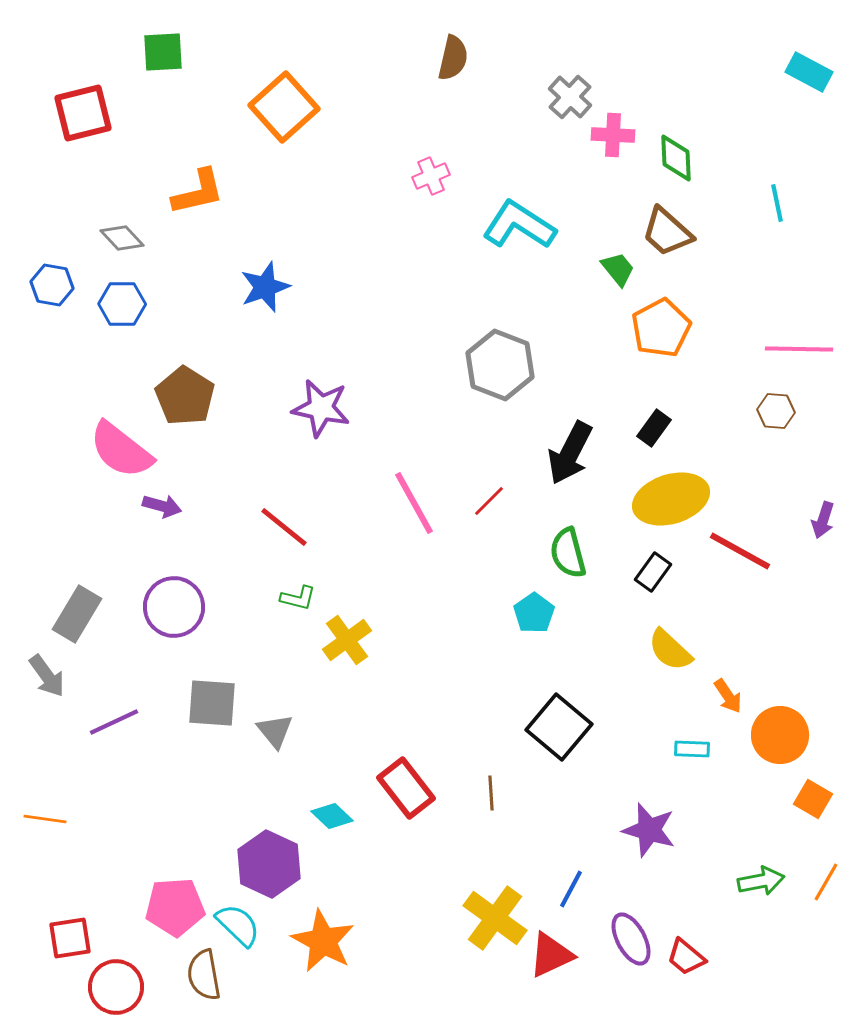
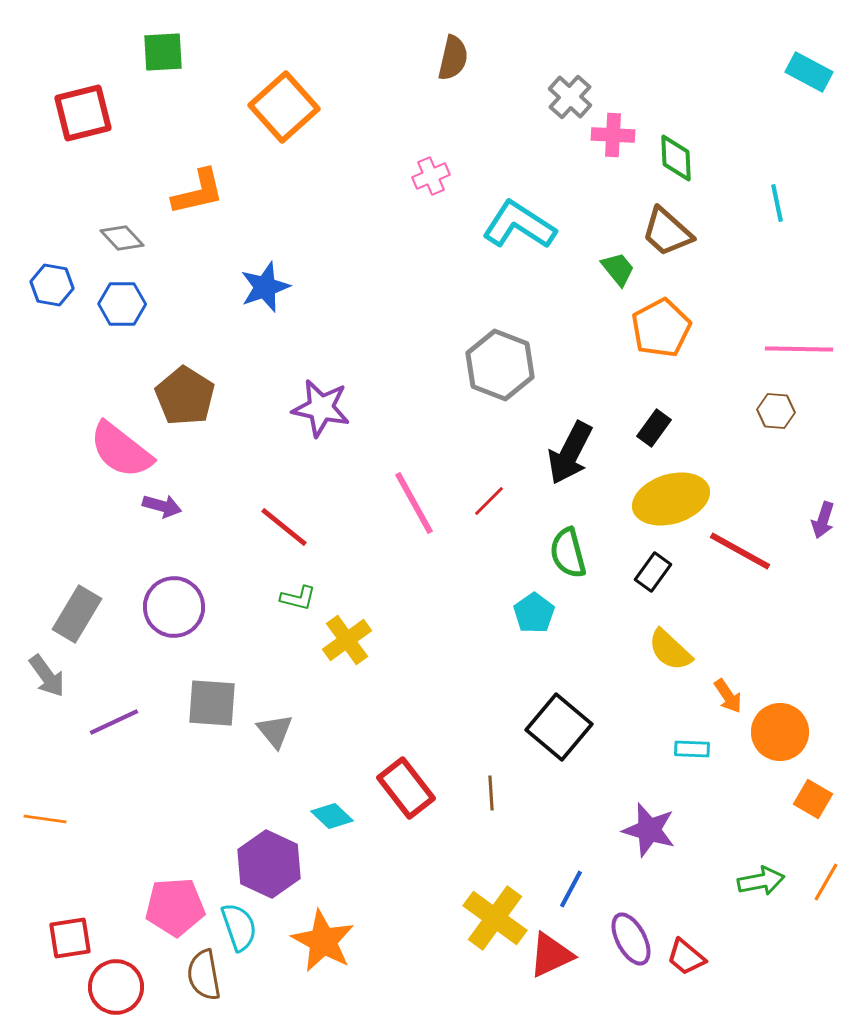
orange circle at (780, 735): moved 3 px up
cyan semicircle at (238, 925): moved 1 px right, 2 px down; rotated 27 degrees clockwise
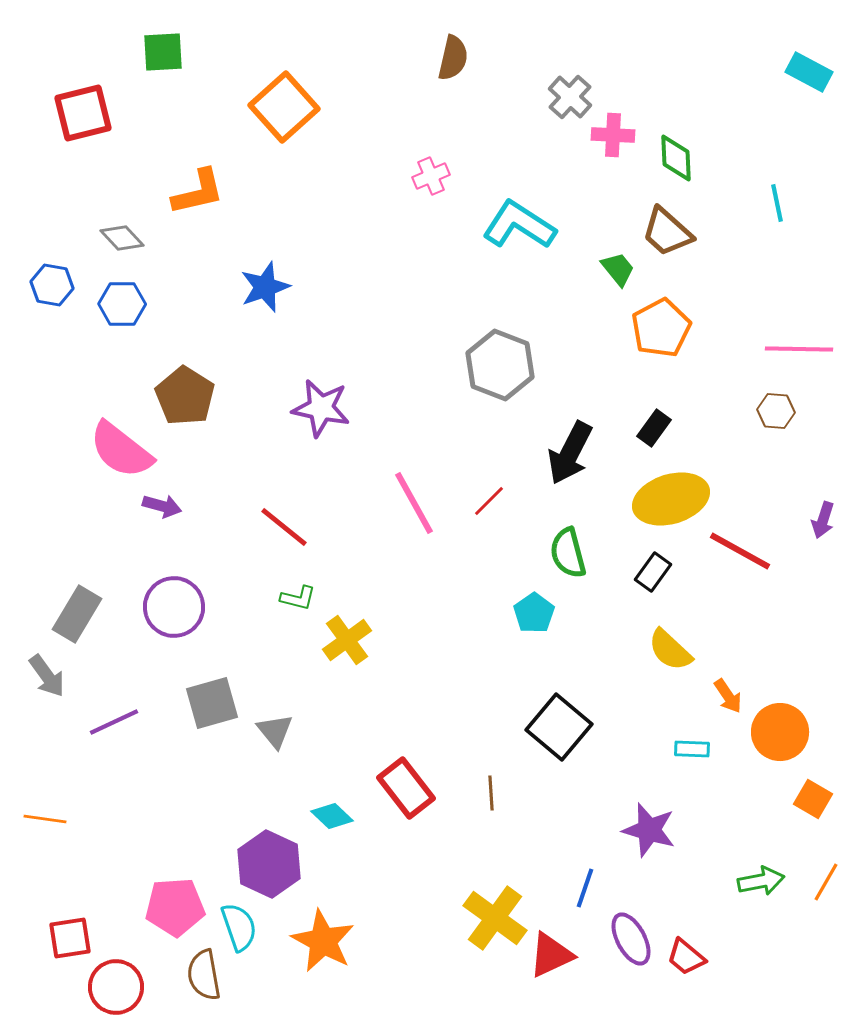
gray square at (212, 703): rotated 20 degrees counterclockwise
blue line at (571, 889): moved 14 px right, 1 px up; rotated 9 degrees counterclockwise
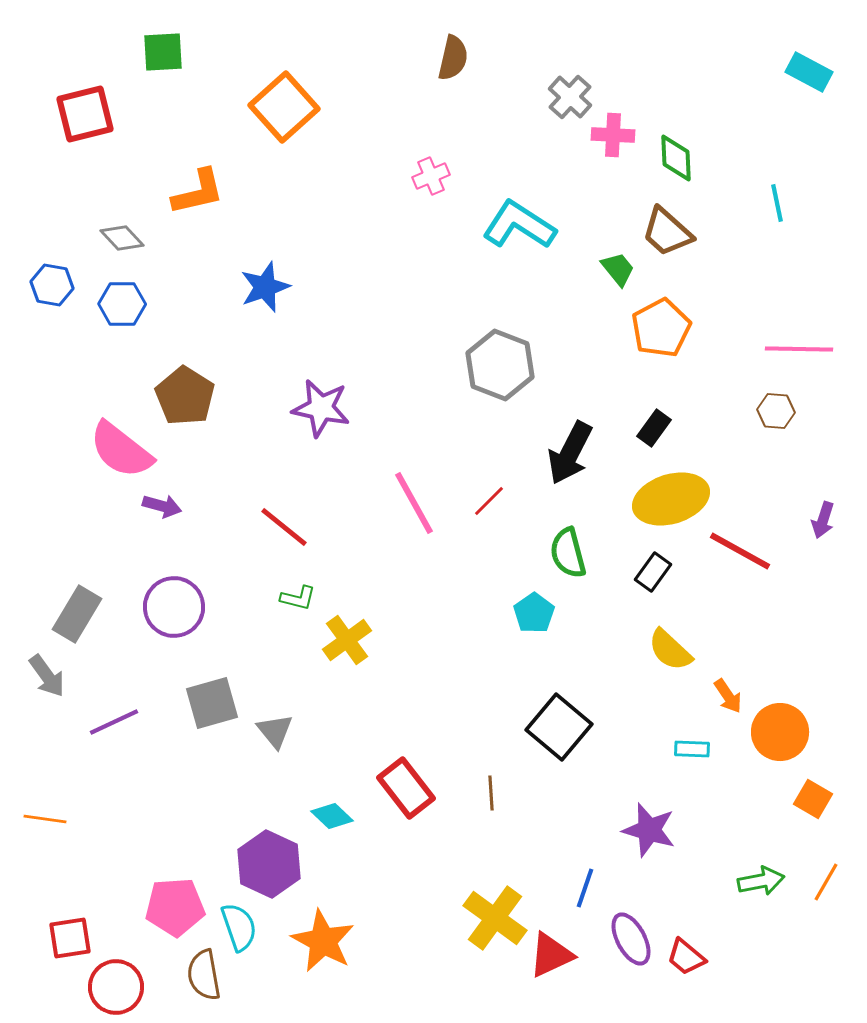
red square at (83, 113): moved 2 px right, 1 px down
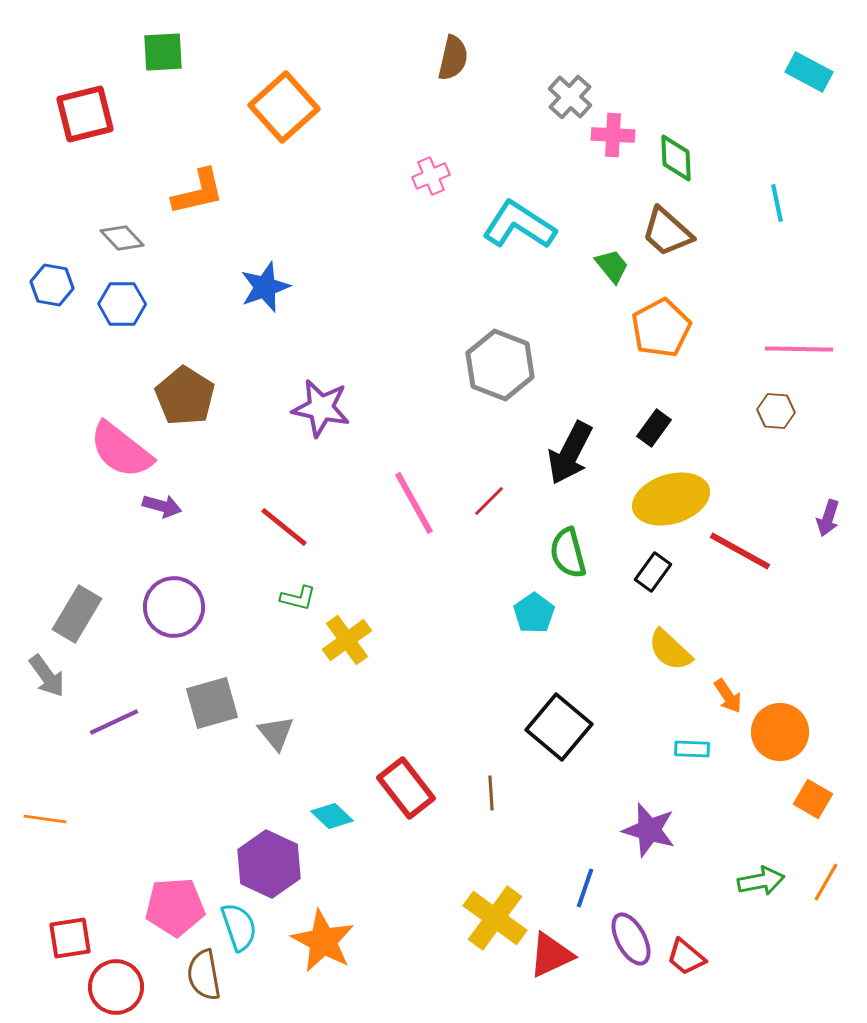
green trapezoid at (618, 269): moved 6 px left, 3 px up
purple arrow at (823, 520): moved 5 px right, 2 px up
gray triangle at (275, 731): moved 1 px right, 2 px down
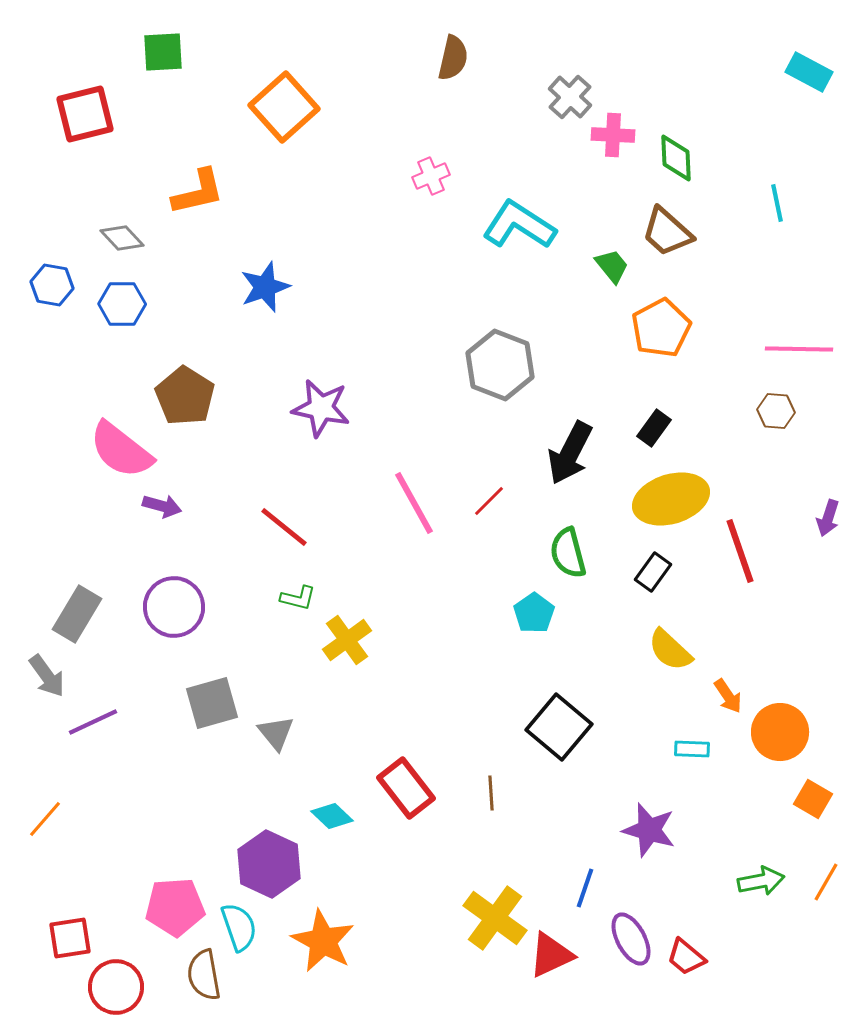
red line at (740, 551): rotated 42 degrees clockwise
purple line at (114, 722): moved 21 px left
orange line at (45, 819): rotated 57 degrees counterclockwise
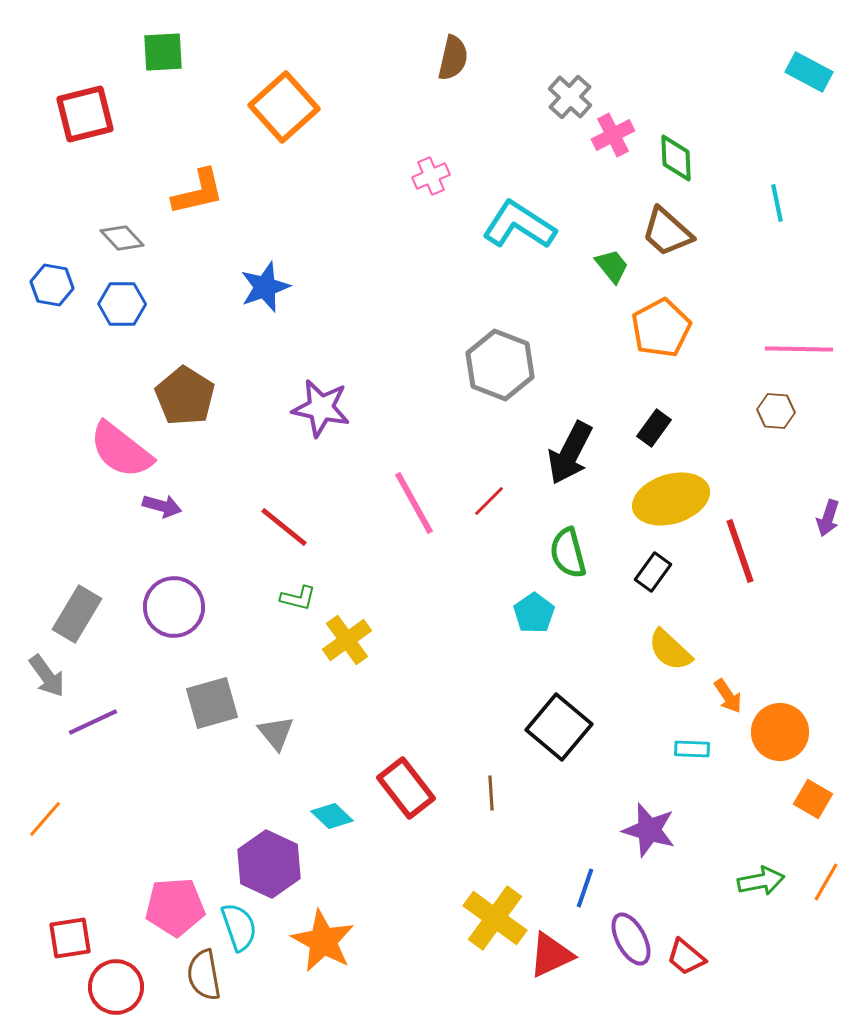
pink cross at (613, 135): rotated 30 degrees counterclockwise
